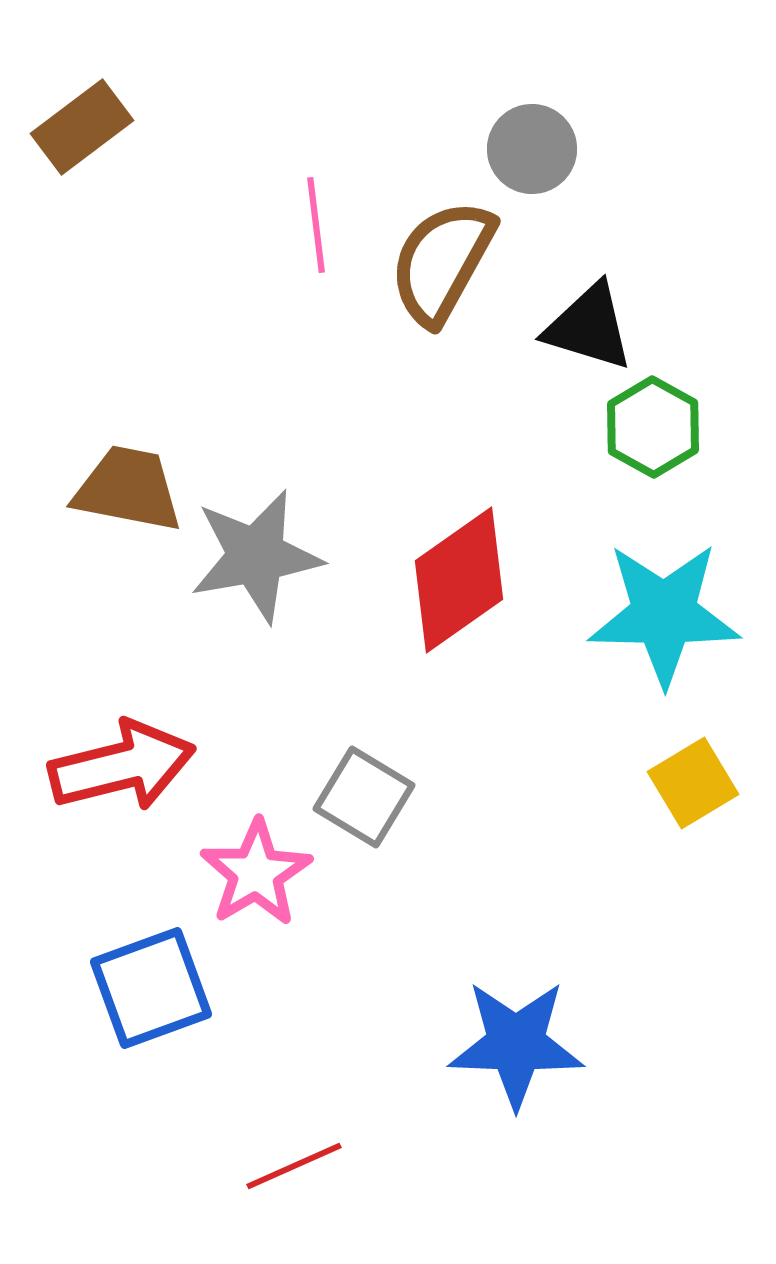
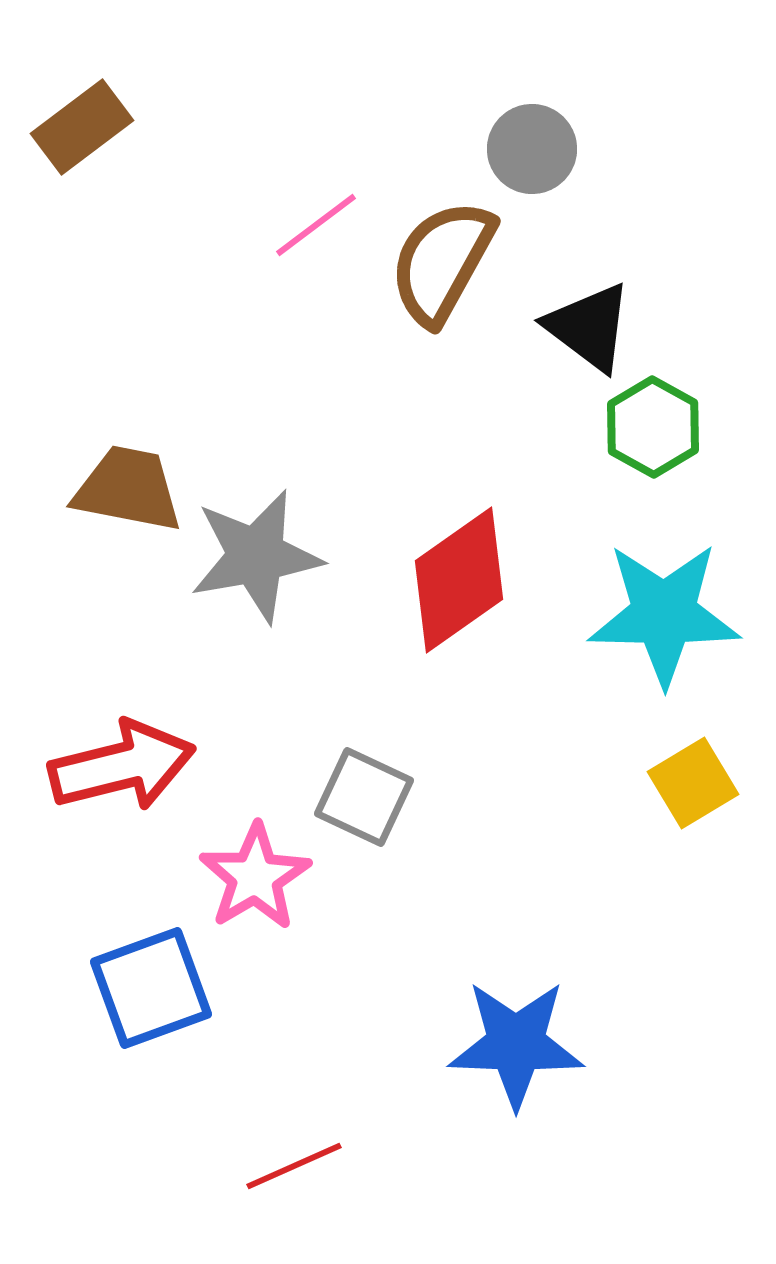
pink line: rotated 60 degrees clockwise
black triangle: rotated 20 degrees clockwise
gray square: rotated 6 degrees counterclockwise
pink star: moved 1 px left, 4 px down
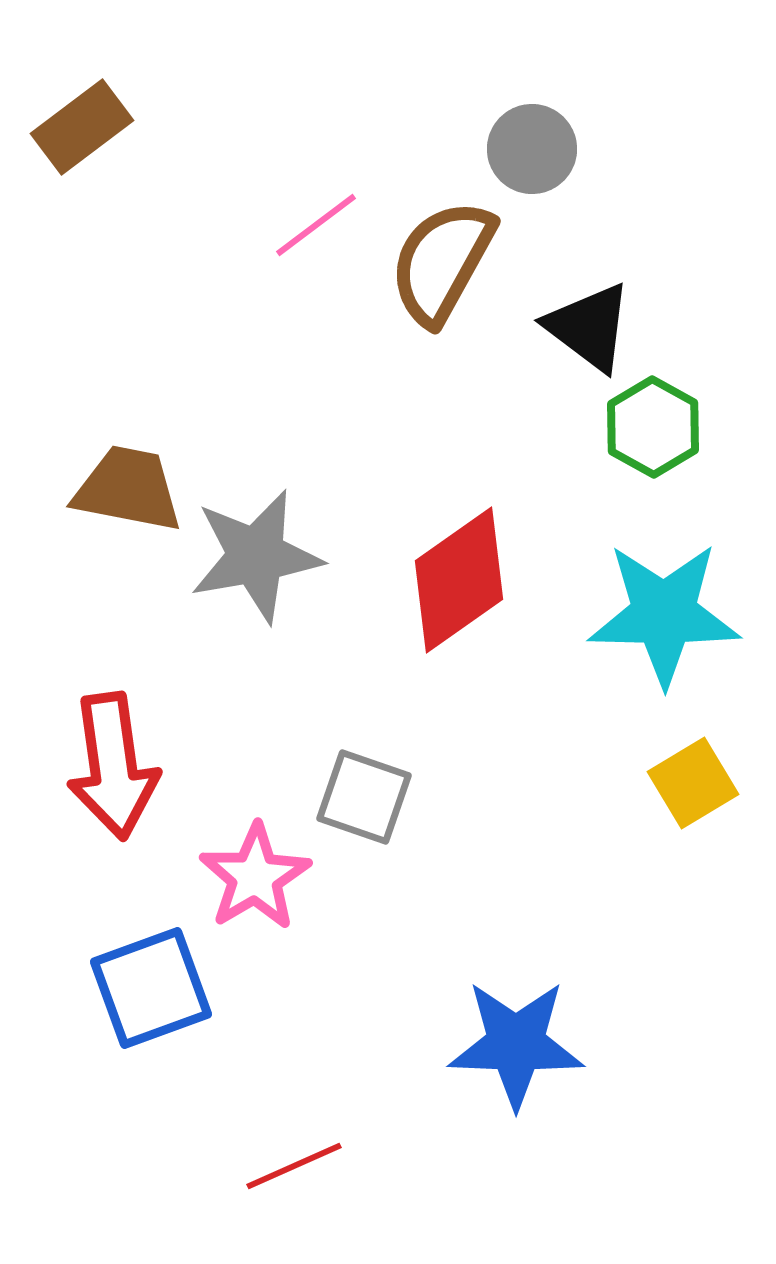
red arrow: moved 9 px left; rotated 96 degrees clockwise
gray square: rotated 6 degrees counterclockwise
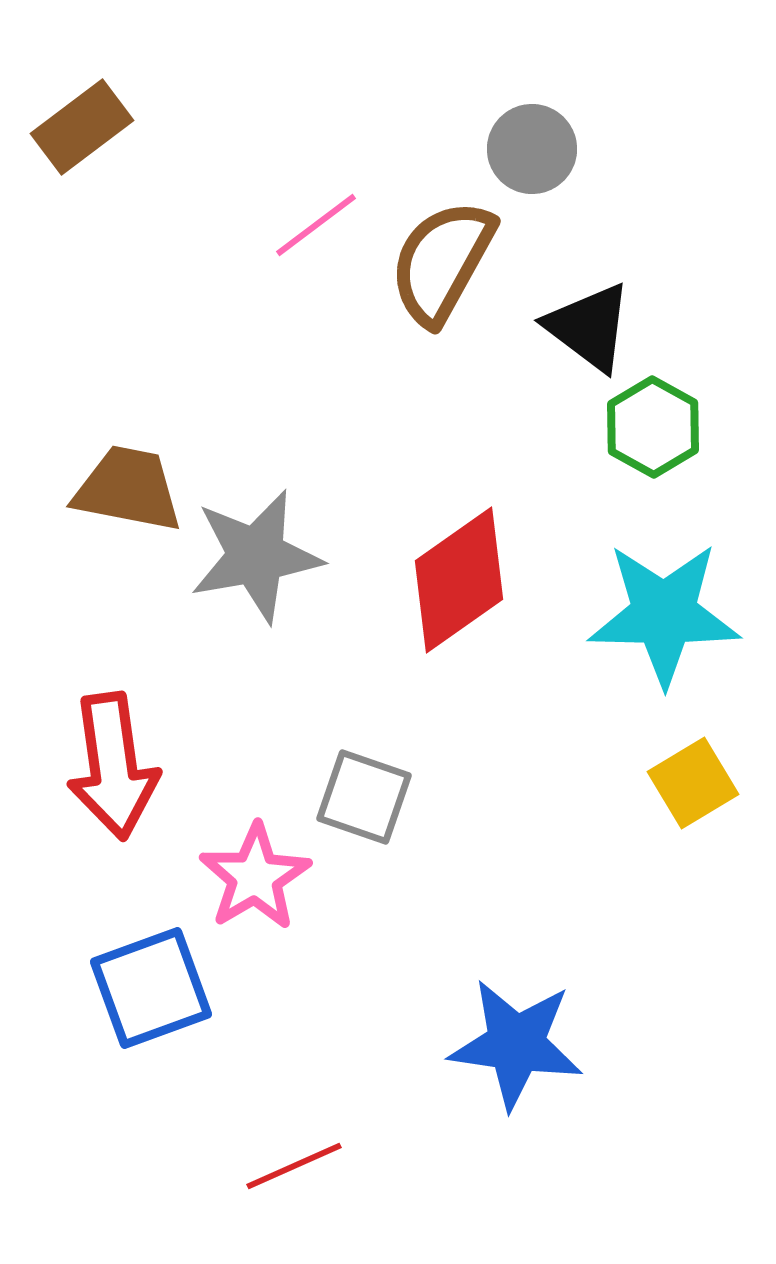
blue star: rotated 6 degrees clockwise
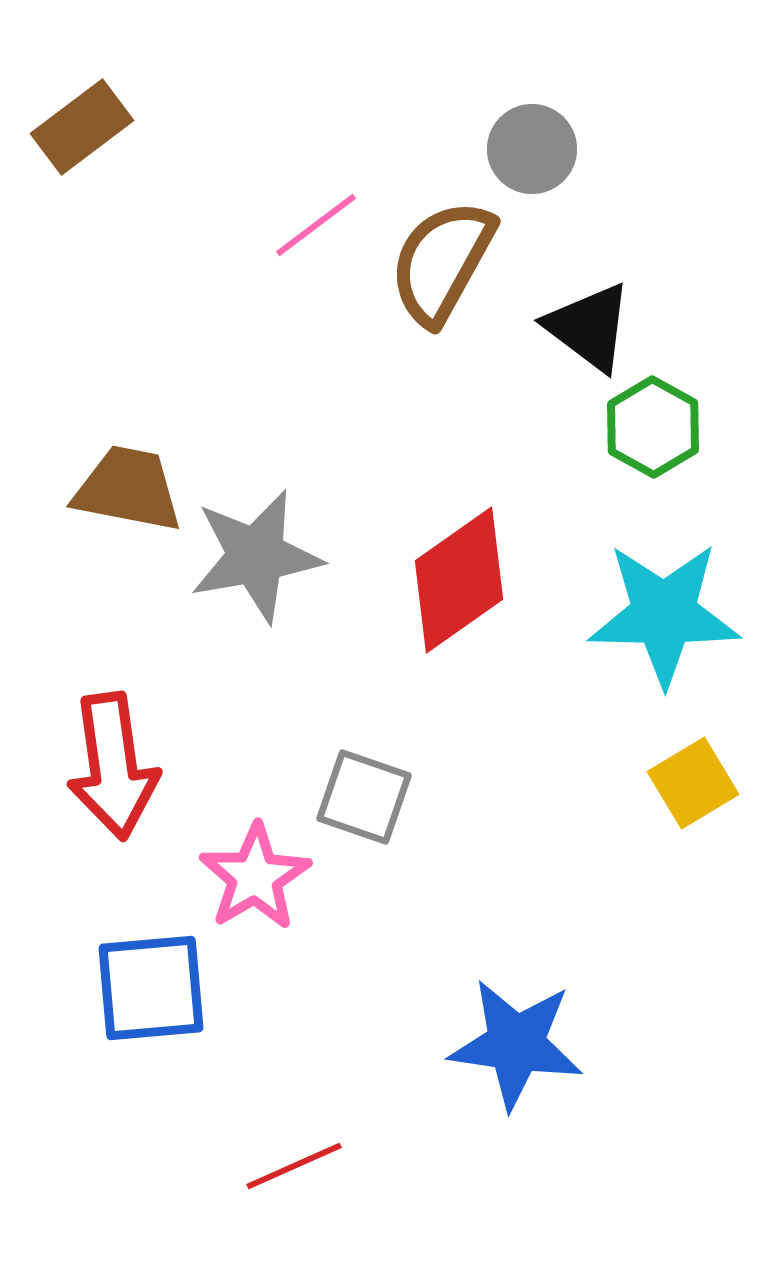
blue square: rotated 15 degrees clockwise
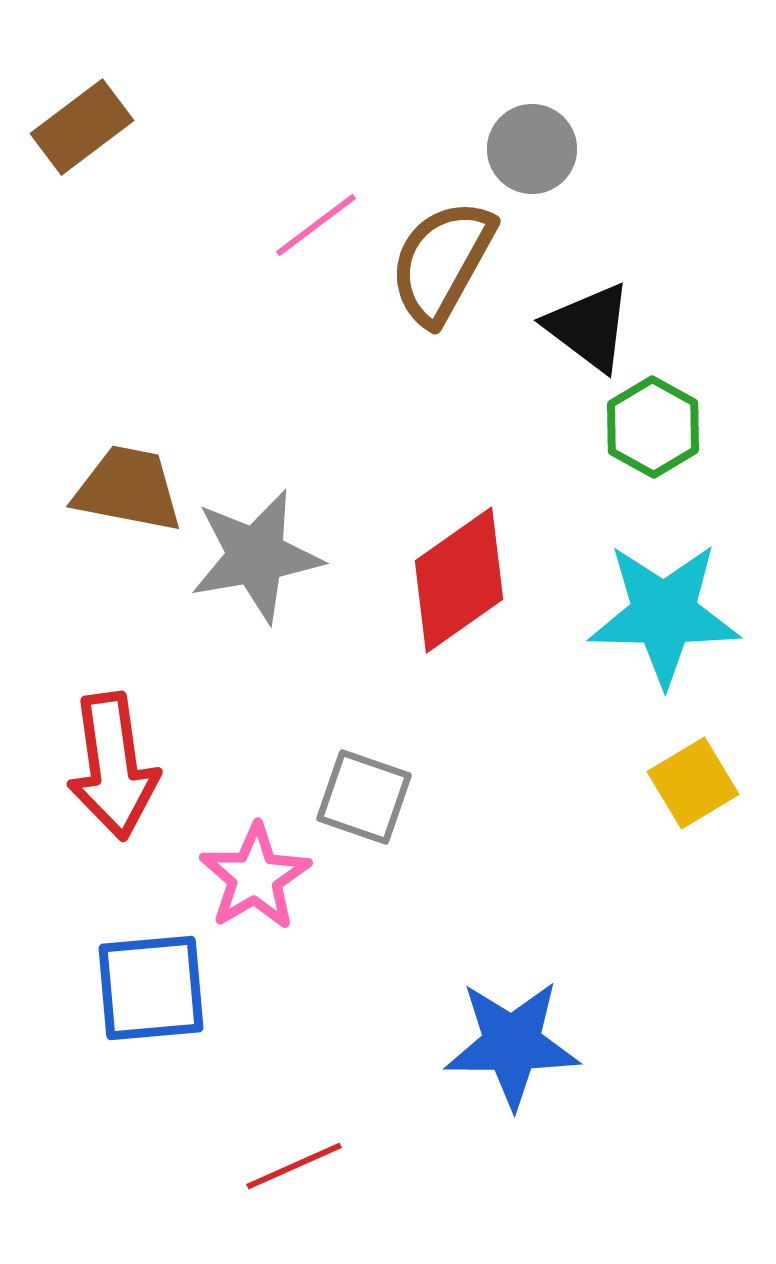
blue star: moved 4 px left; rotated 8 degrees counterclockwise
